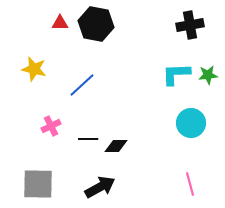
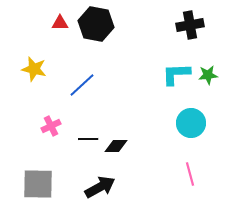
pink line: moved 10 px up
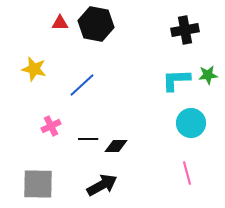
black cross: moved 5 px left, 5 px down
cyan L-shape: moved 6 px down
pink line: moved 3 px left, 1 px up
black arrow: moved 2 px right, 2 px up
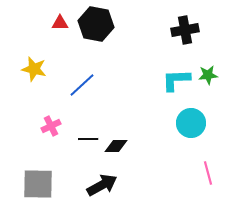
pink line: moved 21 px right
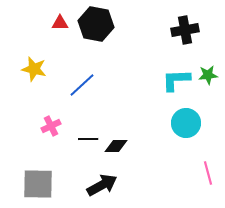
cyan circle: moved 5 px left
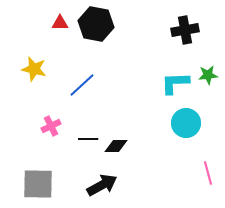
cyan L-shape: moved 1 px left, 3 px down
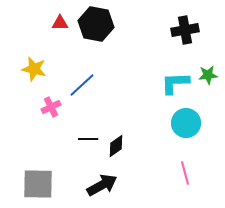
pink cross: moved 19 px up
black diamond: rotated 35 degrees counterclockwise
pink line: moved 23 px left
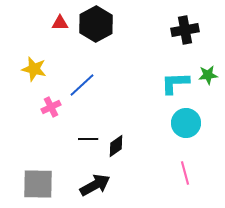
black hexagon: rotated 20 degrees clockwise
black arrow: moved 7 px left
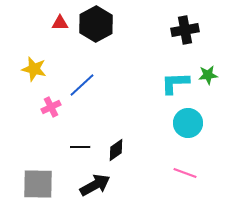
cyan circle: moved 2 px right
black line: moved 8 px left, 8 px down
black diamond: moved 4 px down
pink line: rotated 55 degrees counterclockwise
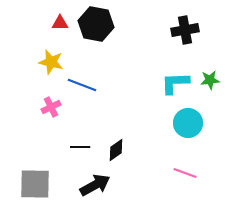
black hexagon: rotated 20 degrees counterclockwise
yellow star: moved 17 px right, 7 px up
green star: moved 2 px right, 5 px down
blue line: rotated 64 degrees clockwise
gray square: moved 3 px left
